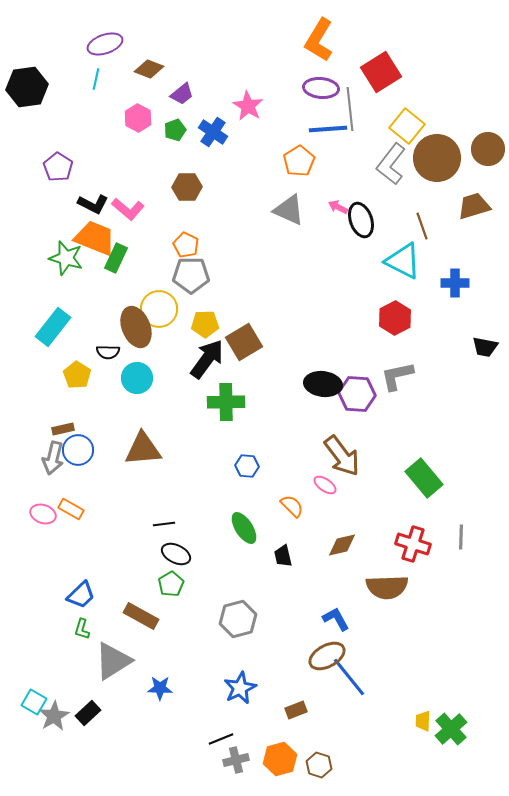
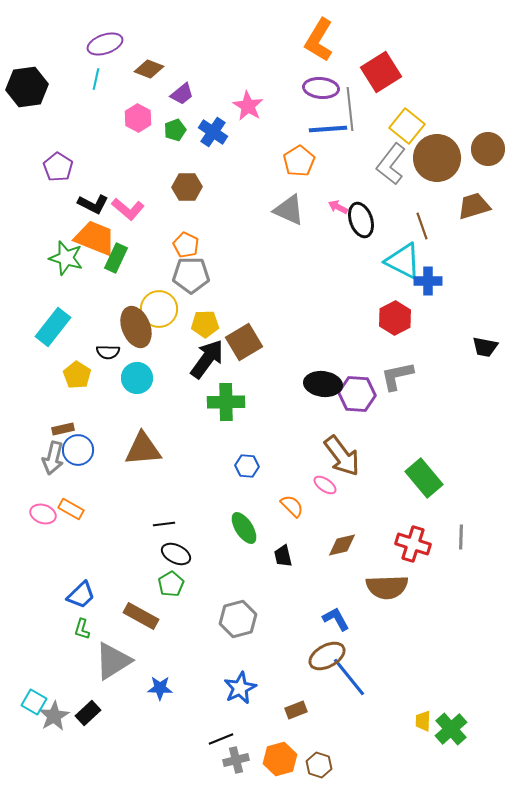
blue cross at (455, 283): moved 27 px left, 2 px up
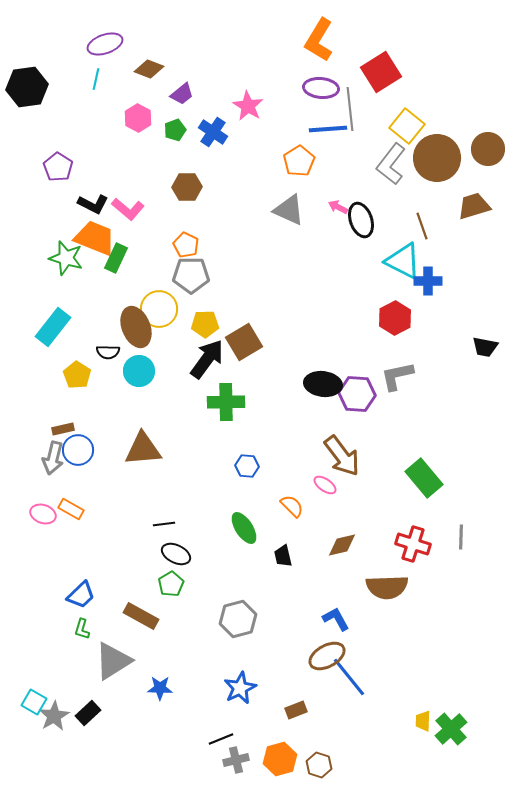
cyan circle at (137, 378): moved 2 px right, 7 px up
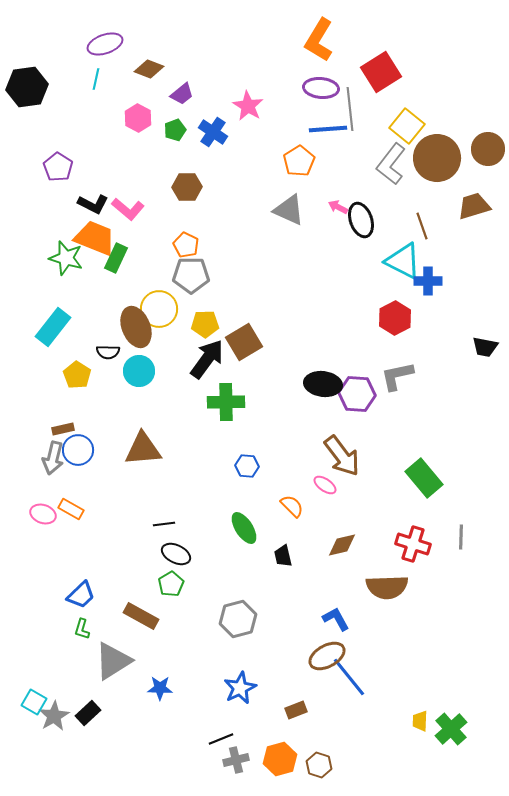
yellow trapezoid at (423, 721): moved 3 px left
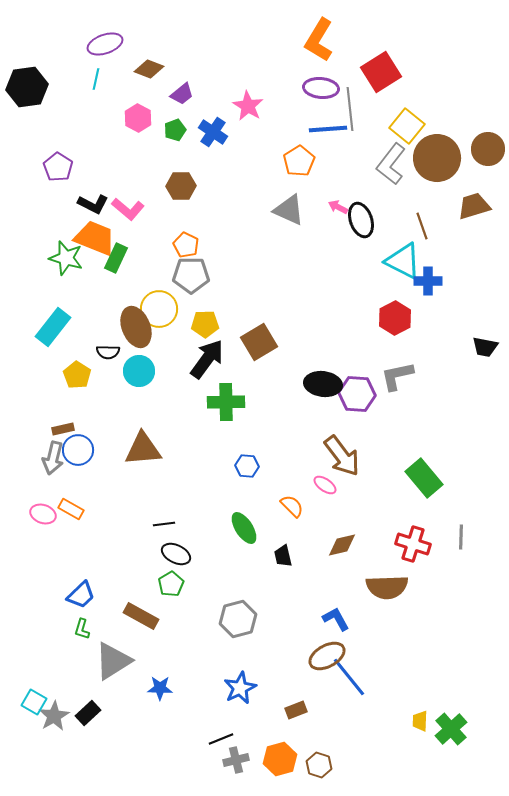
brown hexagon at (187, 187): moved 6 px left, 1 px up
brown square at (244, 342): moved 15 px right
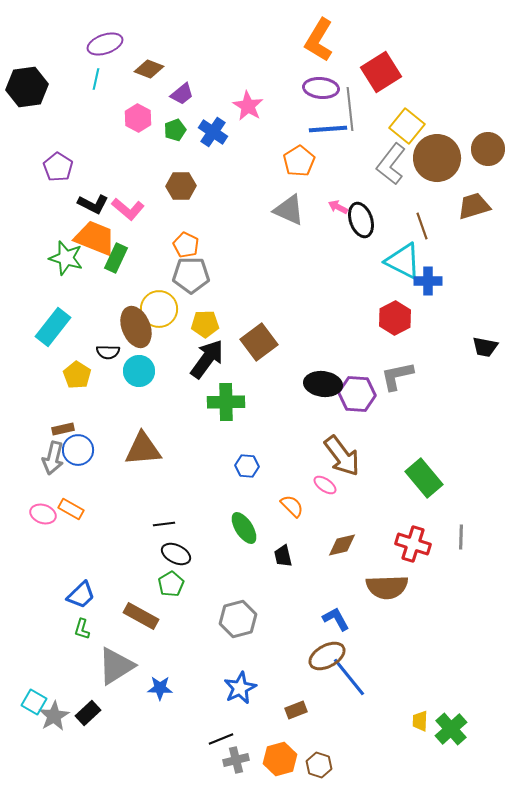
brown square at (259, 342): rotated 6 degrees counterclockwise
gray triangle at (113, 661): moved 3 px right, 5 px down
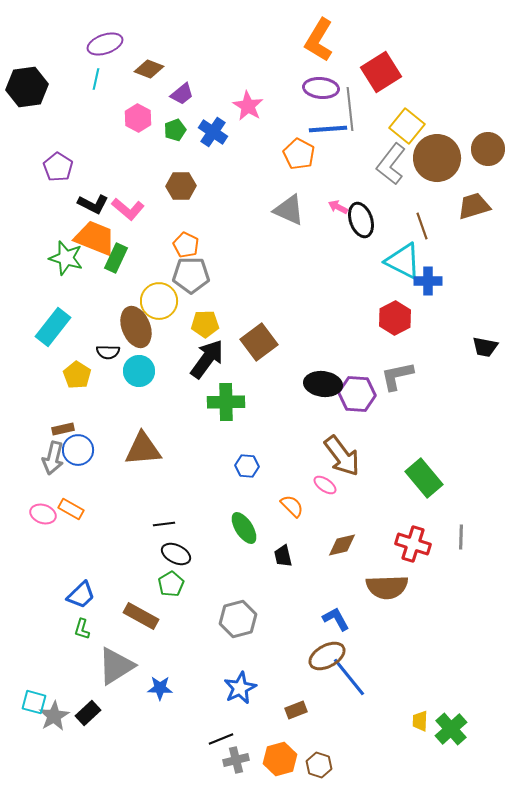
orange pentagon at (299, 161): moved 7 px up; rotated 12 degrees counterclockwise
yellow circle at (159, 309): moved 8 px up
cyan square at (34, 702): rotated 15 degrees counterclockwise
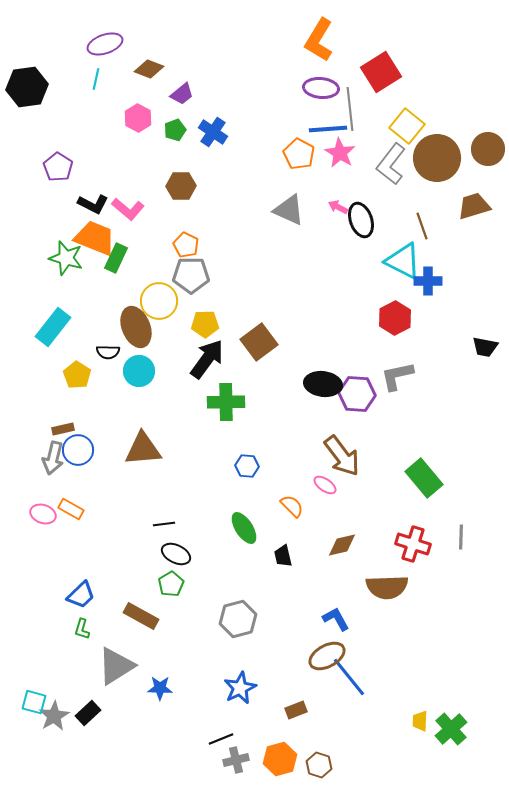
pink star at (248, 106): moved 92 px right, 47 px down
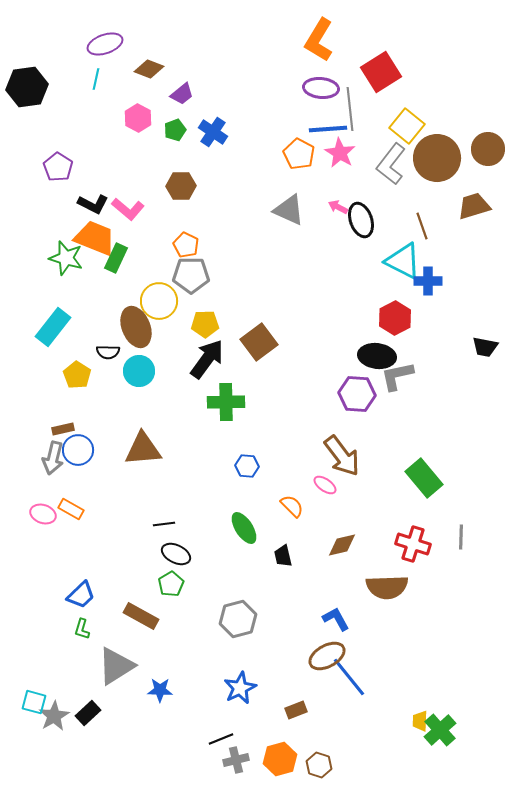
black ellipse at (323, 384): moved 54 px right, 28 px up
blue star at (160, 688): moved 2 px down
green cross at (451, 729): moved 11 px left, 1 px down
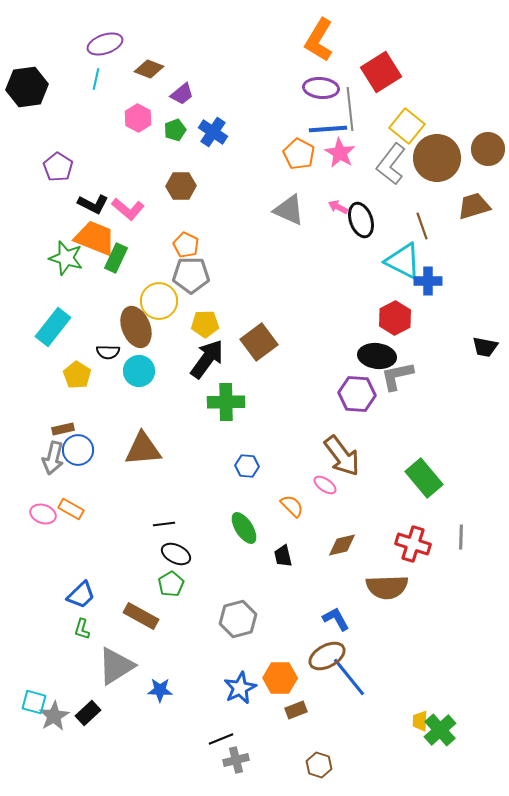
orange hexagon at (280, 759): moved 81 px up; rotated 16 degrees clockwise
